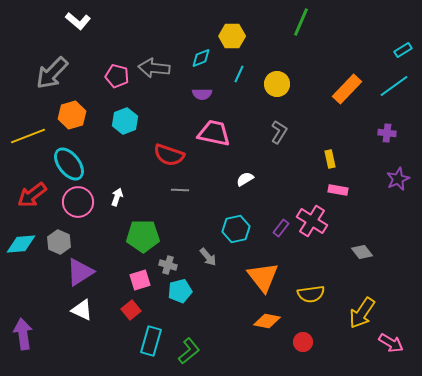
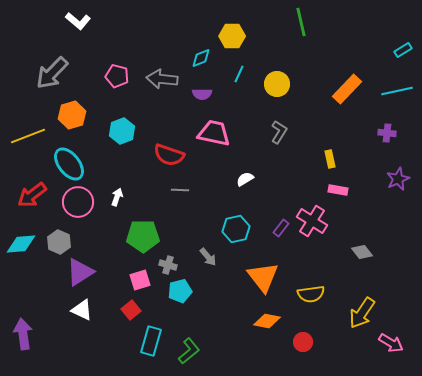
green line at (301, 22): rotated 36 degrees counterclockwise
gray arrow at (154, 68): moved 8 px right, 11 px down
cyan line at (394, 86): moved 3 px right, 5 px down; rotated 24 degrees clockwise
cyan hexagon at (125, 121): moved 3 px left, 10 px down
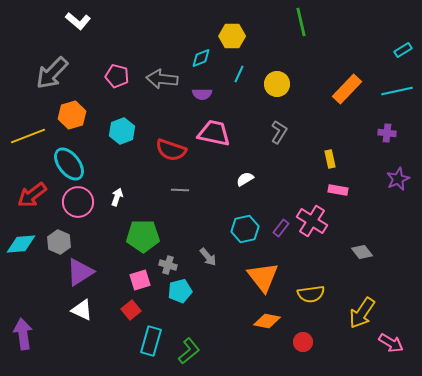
red semicircle at (169, 155): moved 2 px right, 5 px up
cyan hexagon at (236, 229): moved 9 px right
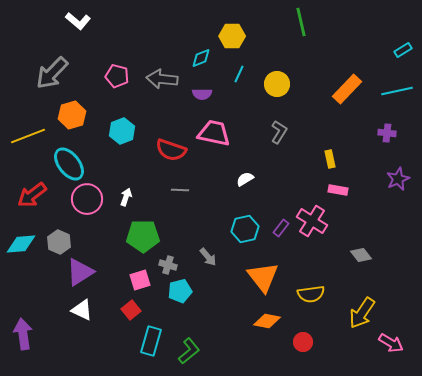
white arrow at (117, 197): moved 9 px right
pink circle at (78, 202): moved 9 px right, 3 px up
gray diamond at (362, 252): moved 1 px left, 3 px down
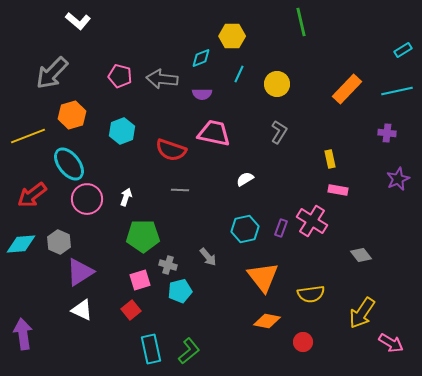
pink pentagon at (117, 76): moved 3 px right
purple rectangle at (281, 228): rotated 18 degrees counterclockwise
cyan rectangle at (151, 341): moved 8 px down; rotated 28 degrees counterclockwise
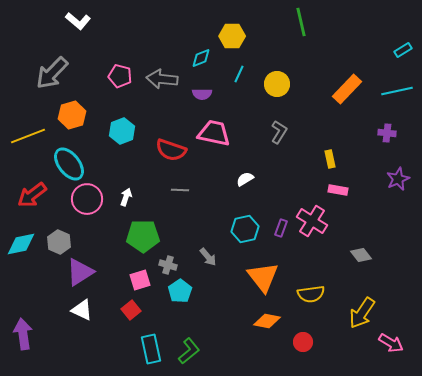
cyan diamond at (21, 244): rotated 8 degrees counterclockwise
cyan pentagon at (180, 291): rotated 20 degrees counterclockwise
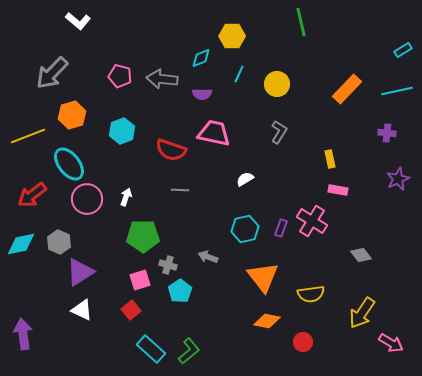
gray arrow at (208, 257): rotated 150 degrees clockwise
cyan rectangle at (151, 349): rotated 36 degrees counterclockwise
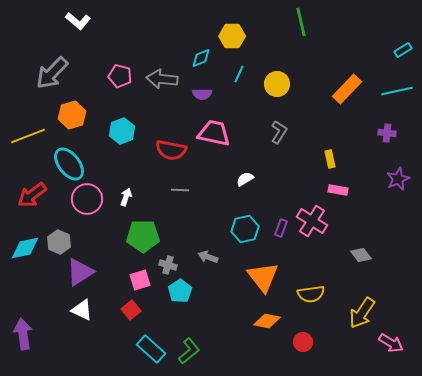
red semicircle at (171, 150): rotated 8 degrees counterclockwise
cyan diamond at (21, 244): moved 4 px right, 4 px down
